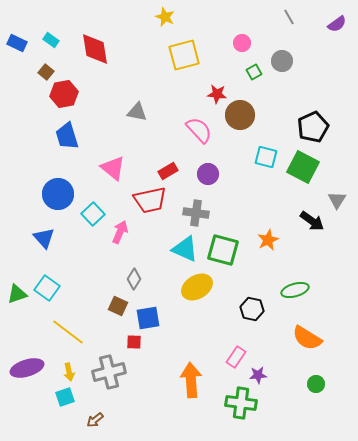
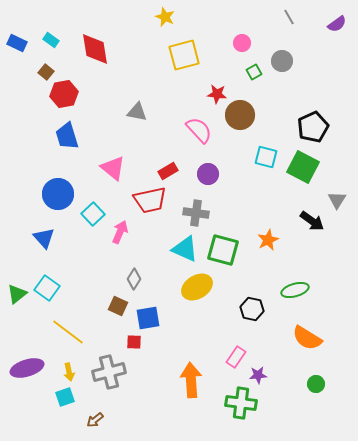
green triangle at (17, 294): rotated 20 degrees counterclockwise
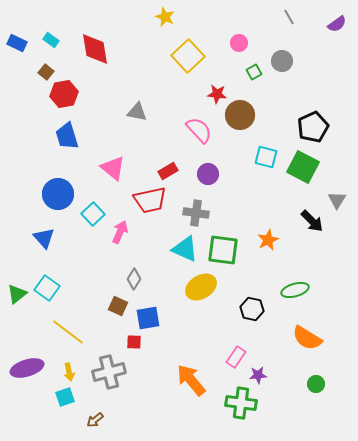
pink circle at (242, 43): moved 3 px left
yellow square at (184, 55): moved 4 px right, 1 px down; rotated 28 degrees counterclockwise
black arrow at (312, 221): rotated 10 degrees clockwise
green square at (223, 250): rotated 8 degrees counterclockwise
yellow ellipse at (197, 287): moved 4 px right
orange arrow at (191, 380): rotated 36 degrees counterclockwise
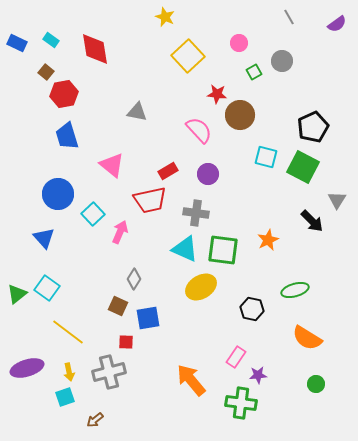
pink triangle at (113, 168): moved 1 px left, 3 px up
red square at (134, 342): moved 8 px left
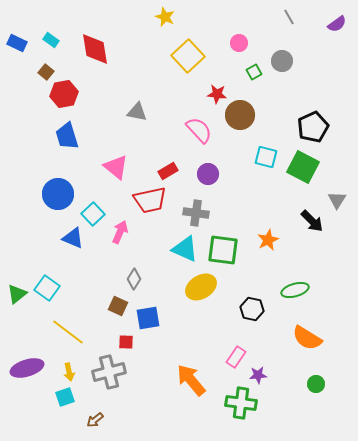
pink triangle at (112, 165): moved 4 px right, 2 px down
blue triangle at (44, 238): moved 29 px right; rotated 25 degrees counterclockwise
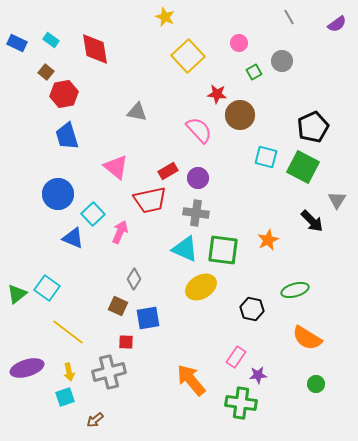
purple circle at (208, 174): moved 10 px left, 4 px down
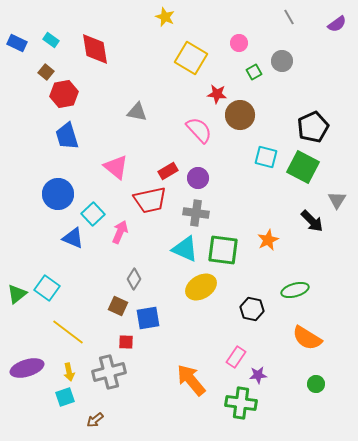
yellow square at (188, 56): moved 3 px right, 2 px down; rotated 16 degrees counterclockwise
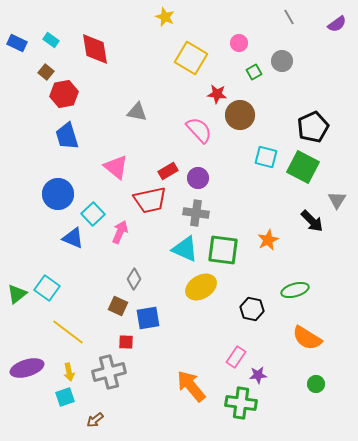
orange arrow at (191, 380): moved 6 px down
